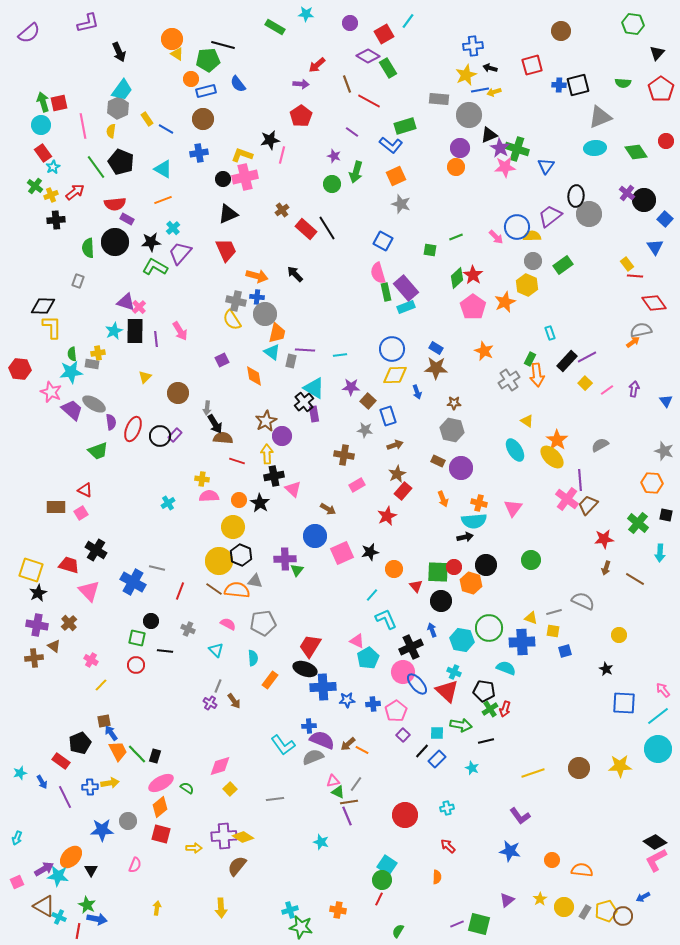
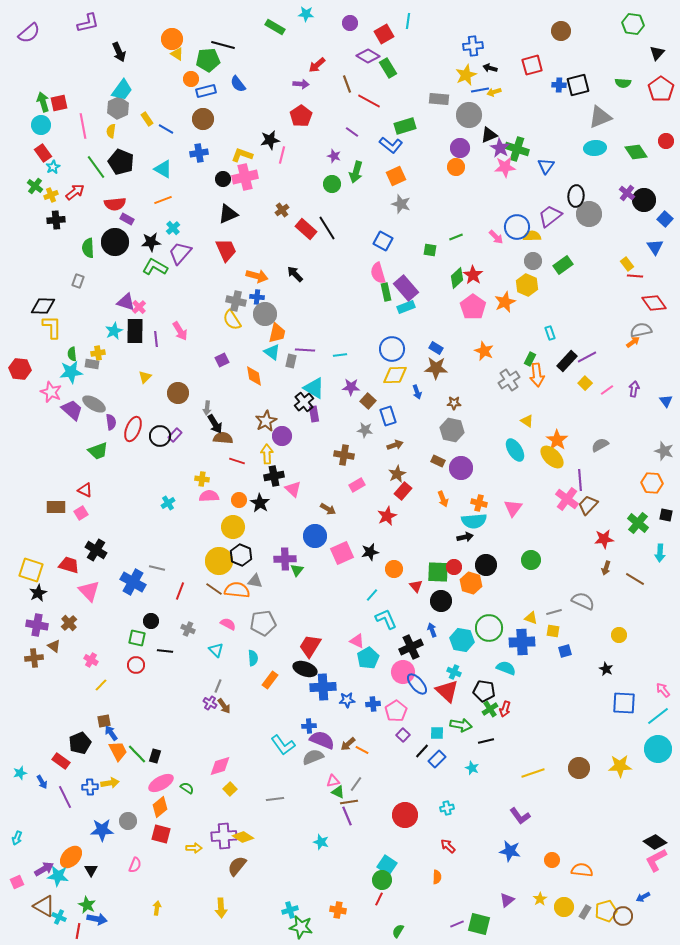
cyan line at (408, 21): rotated 28 degrees counterclockwise
brown arrow at (234, 701): moved 10 px left, 5 px down
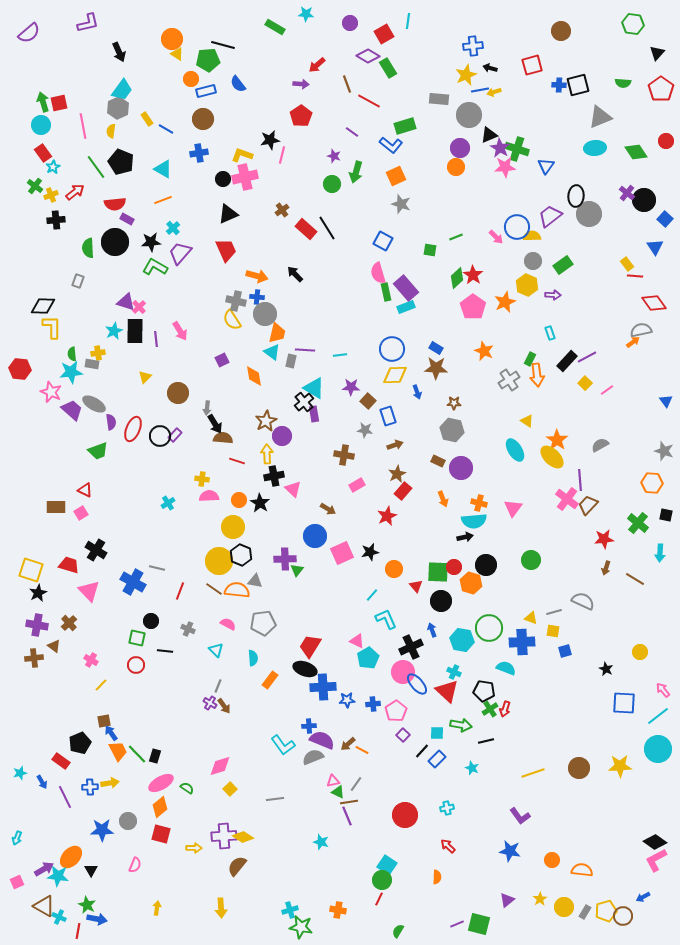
purple arrow at (634, 389): moved 81 px left, 94 px up; rotated 84 degrees clockwise
yellow circle at (619, 635): moved 21 px right, 17 px down
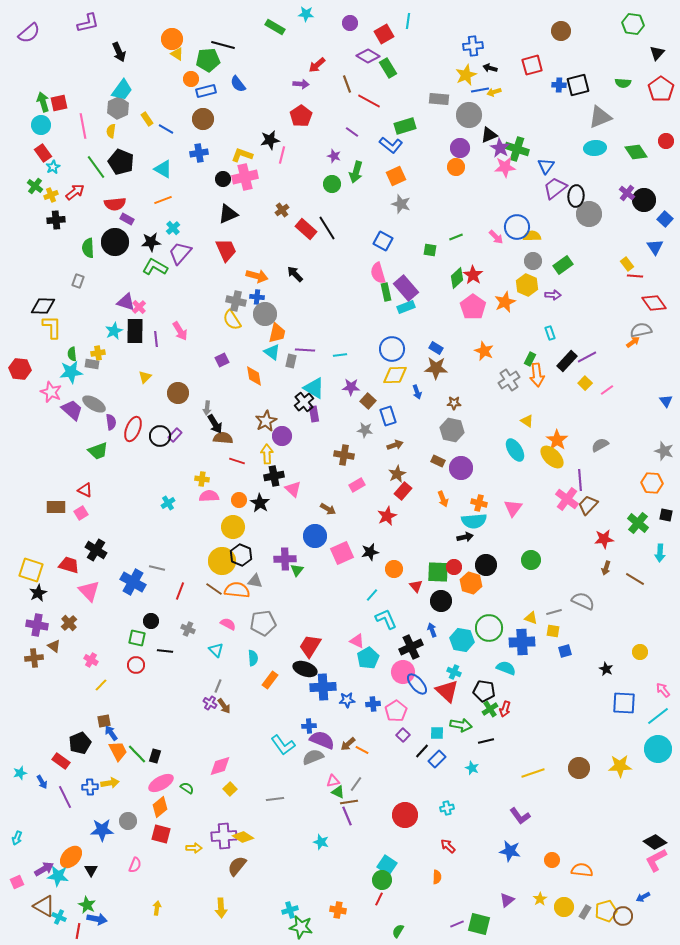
purple trapezoid at (550, 216): moved 5 px right, 28 px up
yellow circle at (219, 561): moved 3 px right
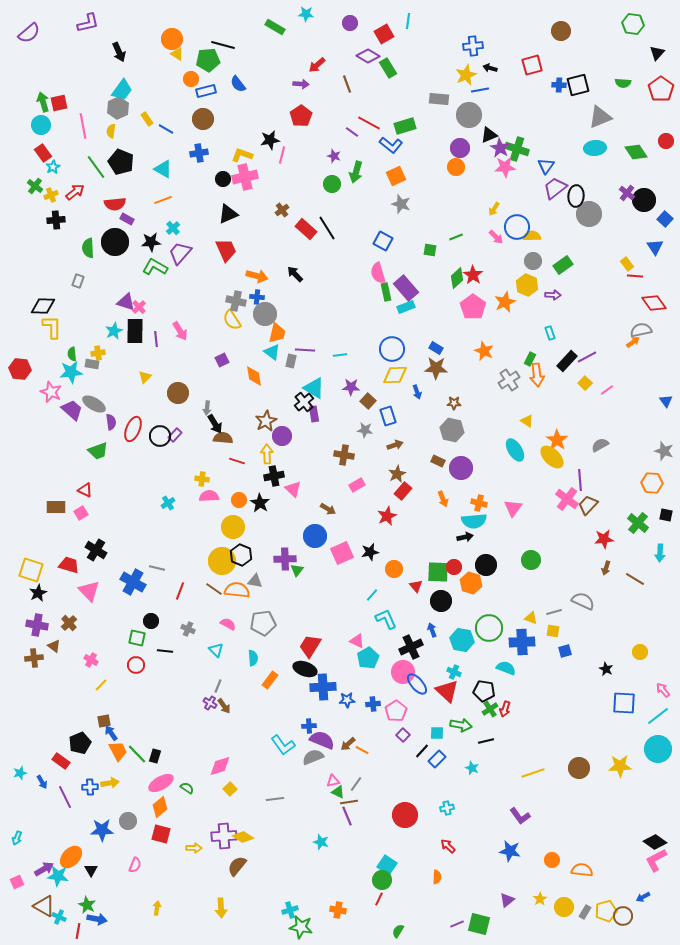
yellow arrow at (494, 92): moved 117 px down; rotated 40 degrees counterclockwise
red line at (369, 101): moved 22 px down
